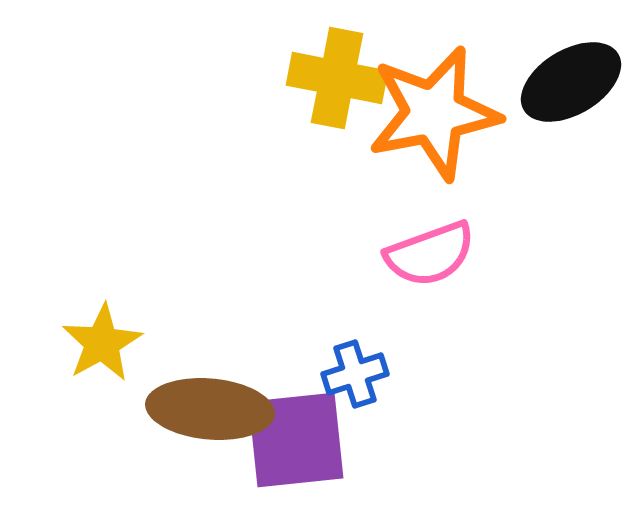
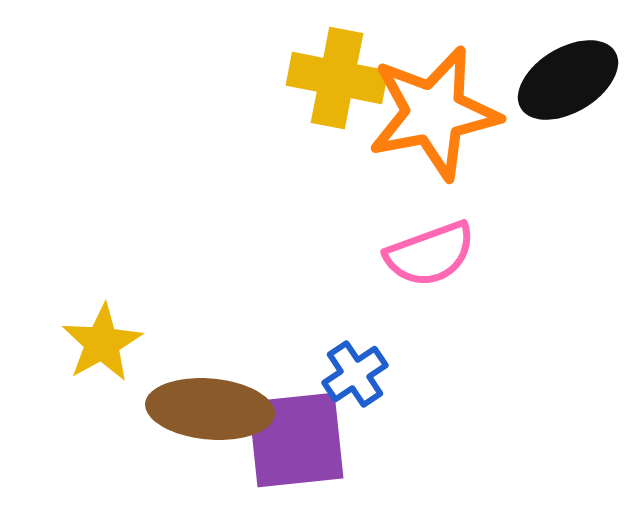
black ellipse: moved 3 px left, 2 px up
blue cross: rotated 16 degrees counterclockwise
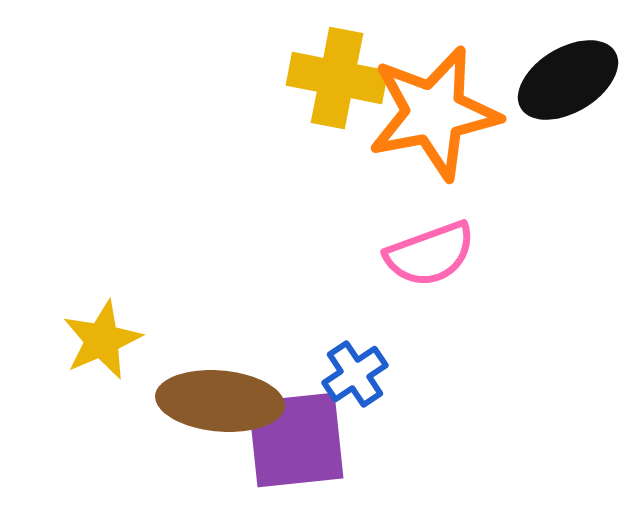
yellow star: moved 3 px up; rotated 6 degrees clockwise
brown ellipse: moved 10 px right, 8 px up
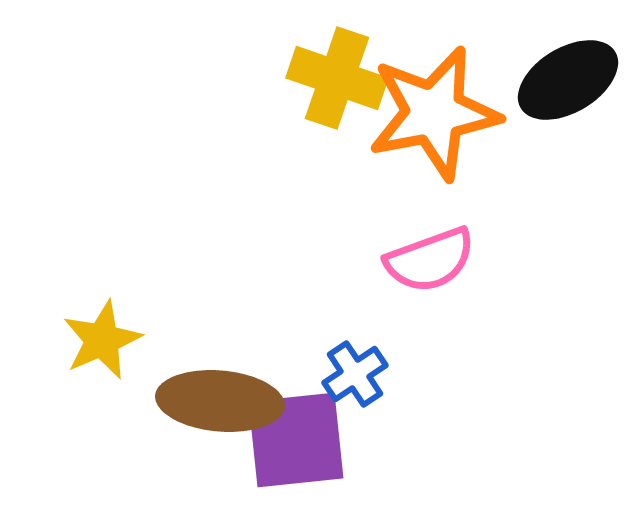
yellow cross: rotated 8 degrees clockwise
pink semicircle: moved 6 px down
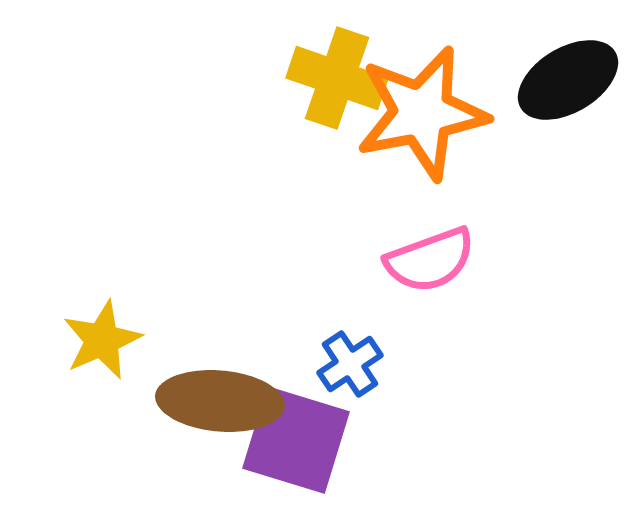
orange star: moved 12 px left
blue cross: moved 5 px left, 10 px up
purple square: rotated 23 degrees clockwise
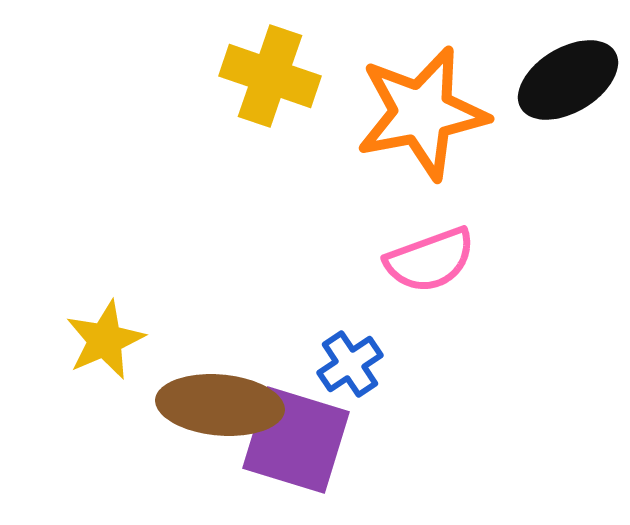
yellow cross: moved 67 px left, 2 px up
yellow star: moved 3 px right
brown ellipse: moved 4 px down
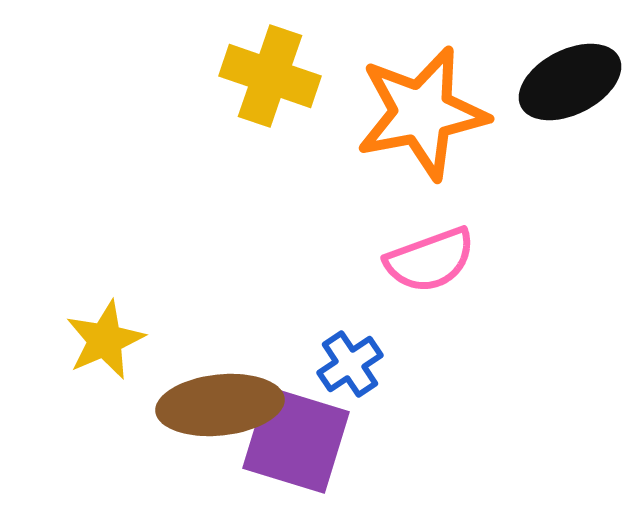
black ellipse: moved 2 px right, 2 px down; rotated 4 degrees clockwise
brown ellipse: rotated 11 degrees counterclockwise
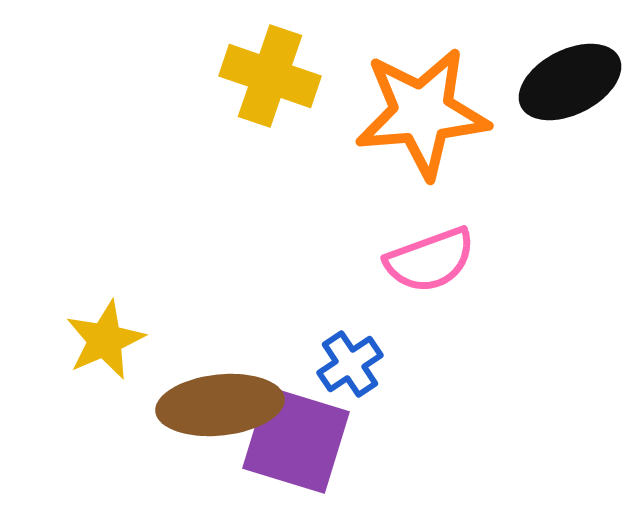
orange star: rotated 6 degrees clockwise
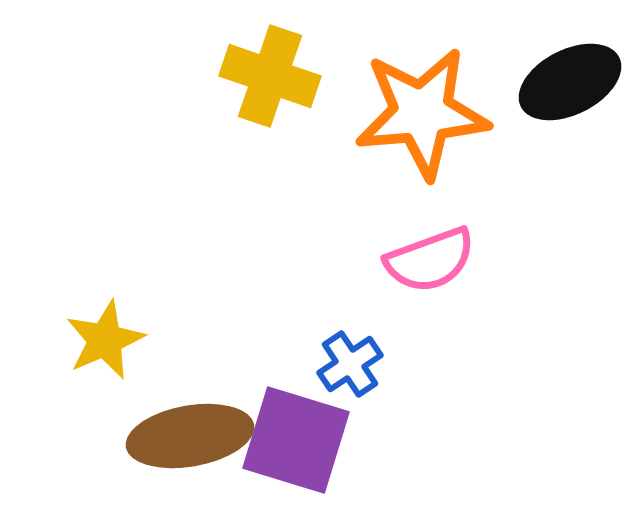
brown ellipse: moved 30 px left, 31 px down; rotated 4 degrees counterclockwise
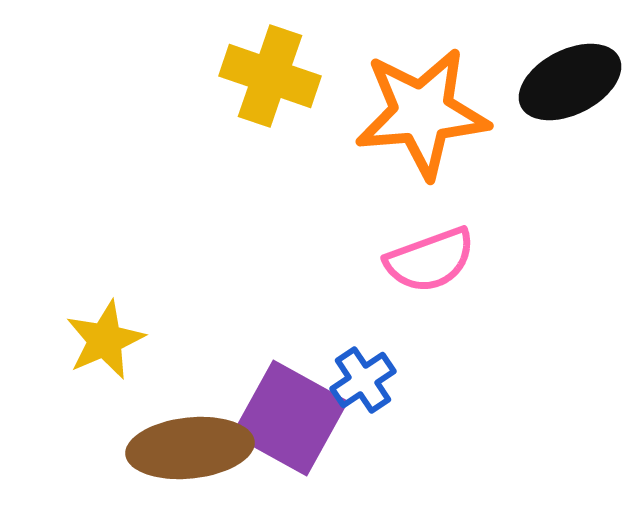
blue cross: moved 13 px right, 16 px down
brown ellipse: moved 12 px down; rotated 4 degrees clockwise
purple square: moved 6 px left, 22 px up; rotated 12 degrees clockwise
